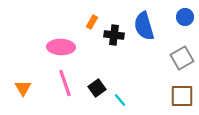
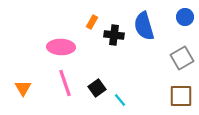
brown square: moved 1 px left
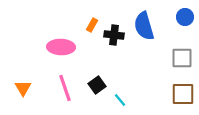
orange rectangle: moved 3 px down
gray square: rotated 30 degrees clockwise
pink line: moved 5 px down
black square: moved 3 px up
brown square: moved 2 px right, 2 px up
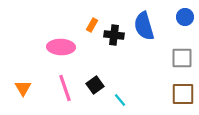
black square: moved 2 px left
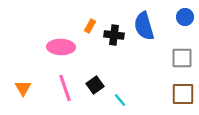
orange rectangle: moved 2 px left, 1 px down
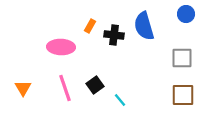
blue circle: moved 1 px right, 3 px up
brown square: moved 1 px down
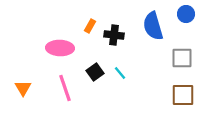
blue semicircle: moved 9 px right
pink ellipse: moved 1 px left, 1 px down
black square: moved 13 px up
cyan line: moved 27 px up
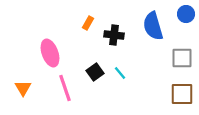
orange rectangle: moved 2 px left, 3 px up
pink ellipse: moved 10 px left, 5 px down; rotated 68 degrees clockwise
brown square: moved 1 px left, 1 px up
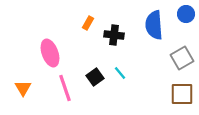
blue semicircle: moved 1 px right, 1 px up; rotated 12 degrees clockwise
gray square: rotated 30 degrees counterclockwise
black square: moved 5 px down
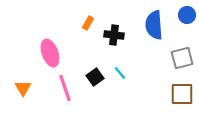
blue circle: moved 1 px right, 1 px down
gray square: rotated 15 degrees clockwise
